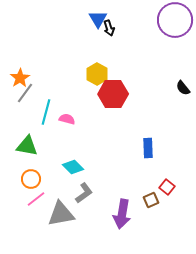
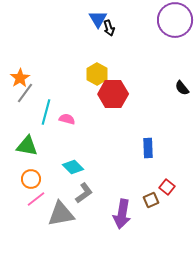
black semicircle: moved 1 px left
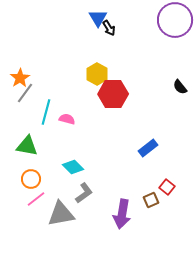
blue triangle: moved 1 px up
black arrow: rotated 14 degrees counterclockwise
black semicircle: moved 2 px left, 1 px up
blue rectangle: rotated 54 degrees clockwise
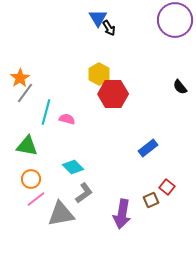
yellow hexagon: moved 2 px right
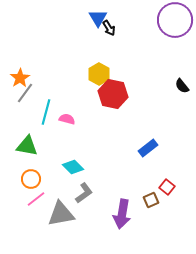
black semicircle: moved 2 px right, 1 px up
red hexagon: rotated 12 degrees clockwise
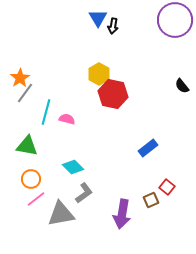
black arrow: moved 4 px right, 2 px up; rotated 42 degrees clockwise
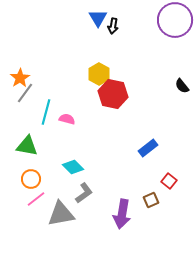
red square: moved 2 px right, 6 px up
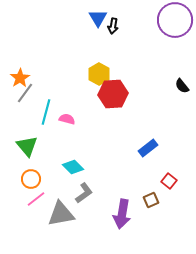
red hexagon: rotated 16 degrees counterclockwise
green triangle: rotated 40 degrees clockwise
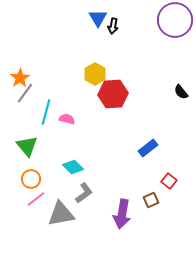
yellow hexagon: moved 4 px left
black semicircle: moved 1 px left, 6 px down
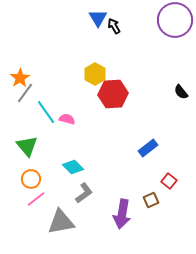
black arrow: moved 1 px right; rotated 140 degrees clockwise
cyan line: rotated 50 degrees counterclockwise
gray triangle: moved 8 px down
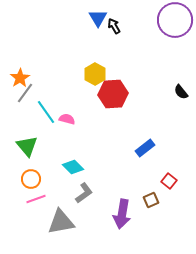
blue rectangle: moved 3 px left
pink line: rotated 18 degrees clockwise
